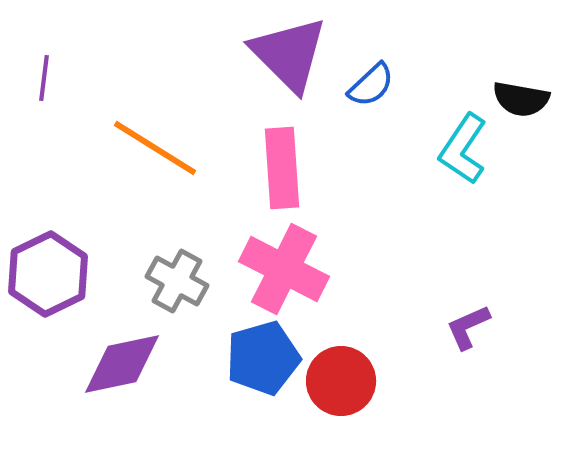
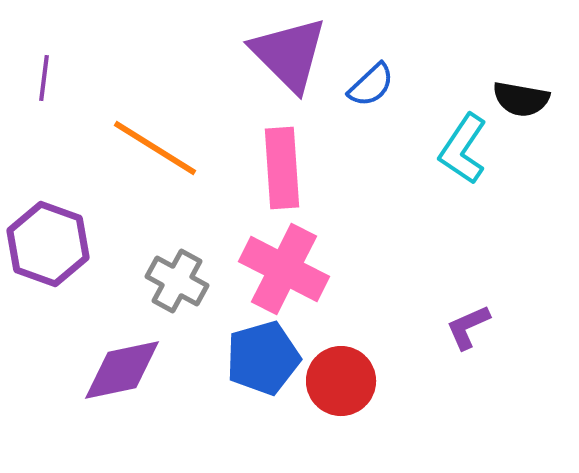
purple hexagon: moved 30 px up; rotated 14 degrees counterclockwise
purple diamond: moved 6 px down
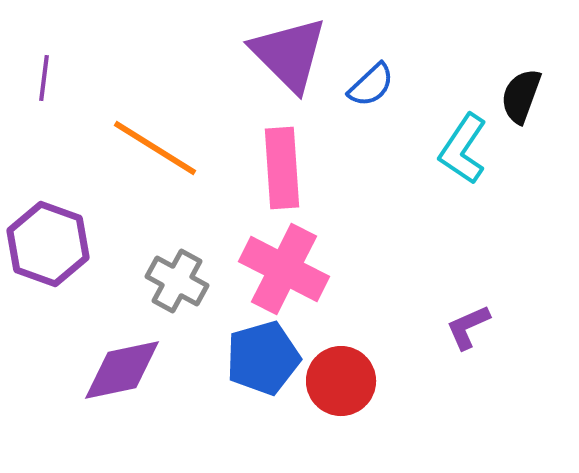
black semicircle: moved 3 px up; rotated 100 degrees clockwise
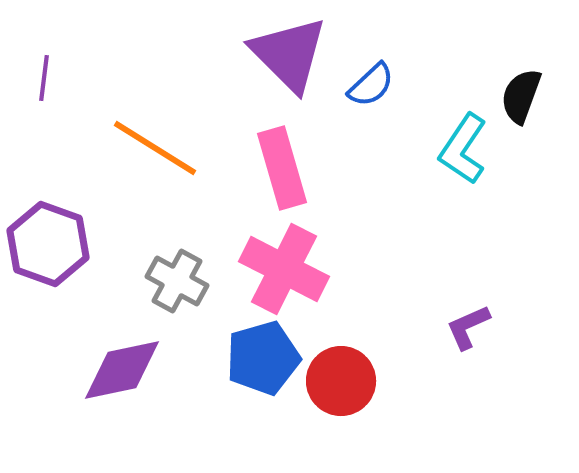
pink rectangle: rotated 12 degrees counterclockwise
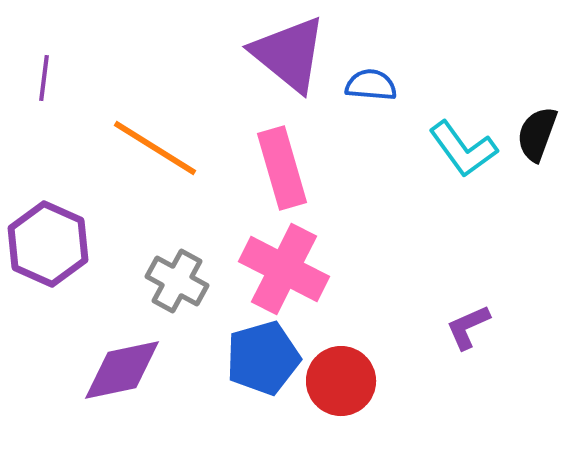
purple triangle: rotated 6 degrees counterclockwise
blue semicircle: rotated 132 degrees counterclockwise
black semicircle: moved 16 px right, 38 px down
cyan L-shape: rotated 70 degrees counterclockwise
purple hexagon: rotated 4 degrees clockwise
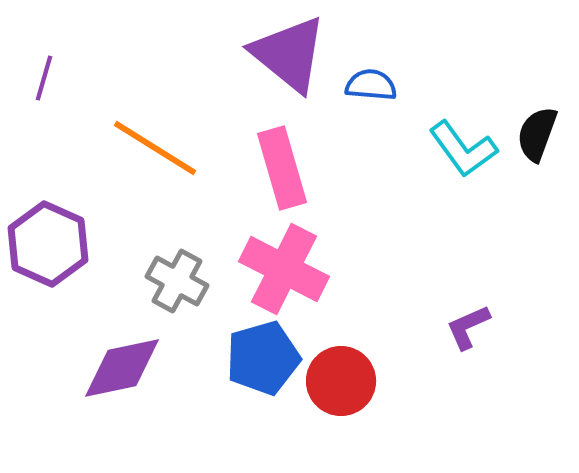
purple line: rotated 9 degrees clockwise
purple diamond: moved 2 px up
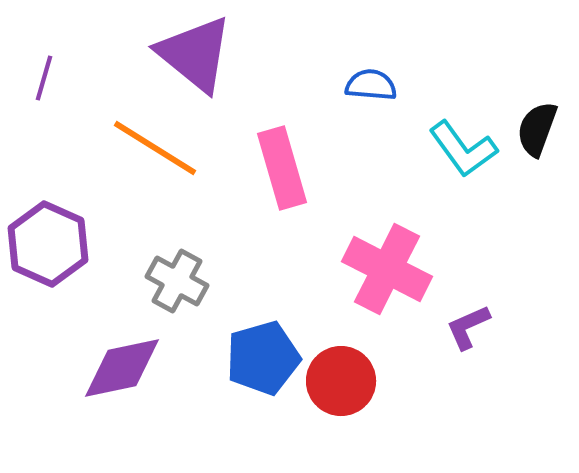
purple triangle: moved 94 px left
black semicircle: moved 5 px up
pink cross: moved 103 px right
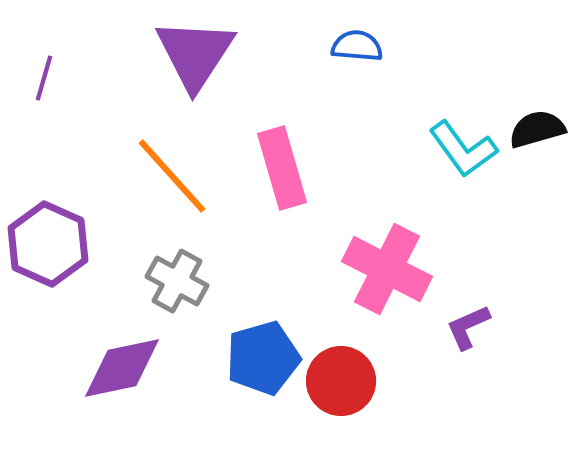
purple triangle: rotated 24 degrees clockwise
blue semicircle: moved 14 px left, 39 px up
black semicircle: rotated 54 degrees clockwise
orange line: moved 17 px right, 28 px down; rotated 16 degrees clockwise
